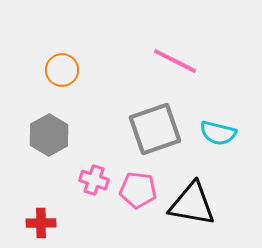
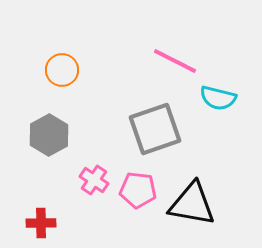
cyan semicircle: moved 35 px up
pink cross: rotated 16 degrees clockwise
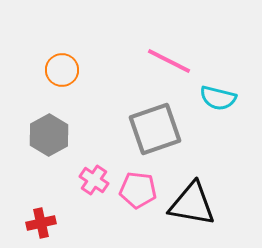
pink line: moved 6 px left
red cross: rotated 12 degrees counterclockwise
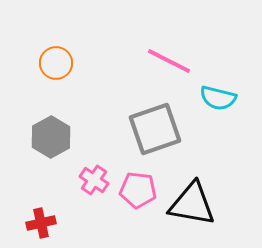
orange circle: moved 6 px left, 7 px up
gray hexagon: moved 2 px right, 2 px down
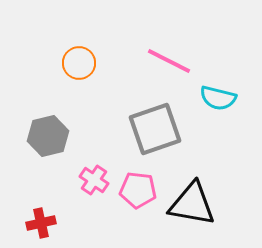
orange circle: moved 23 px right
gray hexagon: moved 3 px left, 1 px up; rotated 15 degrees clockwise
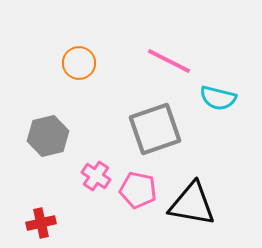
pink cross: moved 2 px right, 4 px up
pink pentagon: rotated 6 degrees clockwise
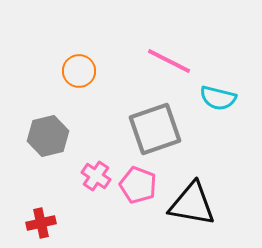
orange circle: moved 8 px down
pink pentagon: moved 5 px up; rotated 9 degrees clockwise
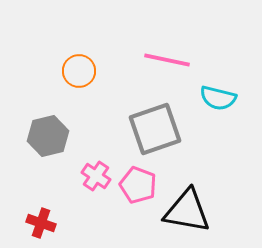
pink line: moved 2 px left, 1 px up; rotated 15 degrees counterclockwise
black triangle: moved 5 px left, 7 px down
red cross: rotated 32 degrees clockwise
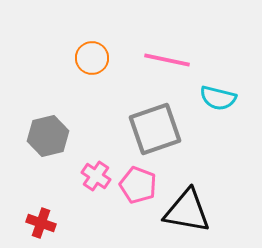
orange circle: moved 13 px right, 13 px up
